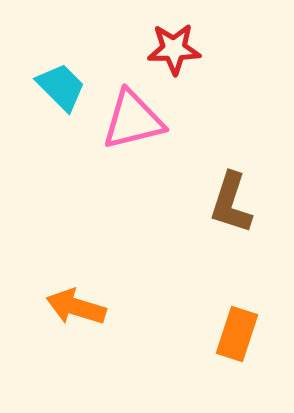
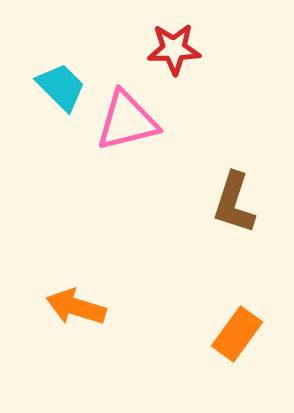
pink triangle: moved 6 px left, 1 px down
brown L-shape: moved 3 px right
orange rectangle: rotated 18 degrees clockwise
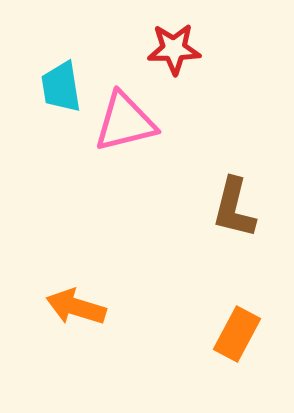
cyan trapezoid: rotated 144 degrees counterclockwise
pink triangle: moved 2 px left, 1 px down
brown L-shape: moved 5 px down; rotated 4 degrees counterclockwise
orange rectangle: rotated 8 degrees counterclockwise
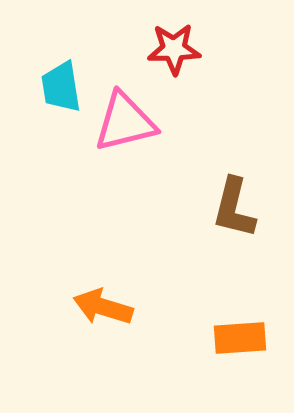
orange arrow: moved 27 px right
orange rectangle: moved 3 px right, 4 px down; rotated 58 degrees clockwise
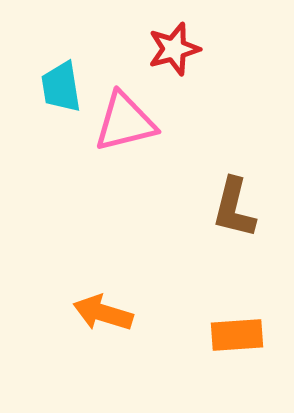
red star: rotated 14 degrees counterclockwise
orange arrow: moved 6 px down
orange rectangle: moved 3 px left, 3 px up
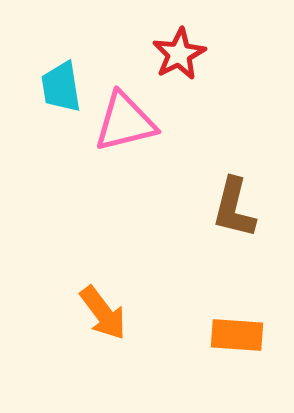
red star: moved 5 px right, 5 px down; rotated 12 degrees counterclockwise
orange arrow: rotated 144 degrees counterclockwise
orange rectangle: rotated 8 degrees clockwise
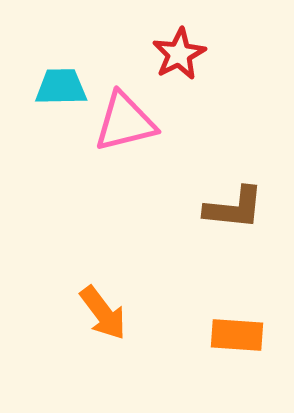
cyan trapezoid: rotated 98 degrees clockwise
brown L-shape: rotated 98 degrees counterclockwise
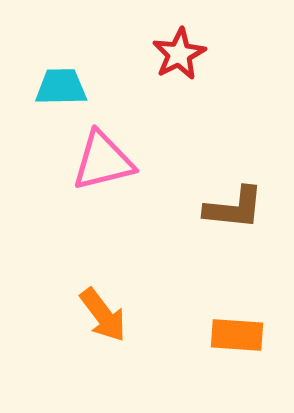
pink triangle: moved 22 px left, 39 px down
orange arrow: moved 2 px down
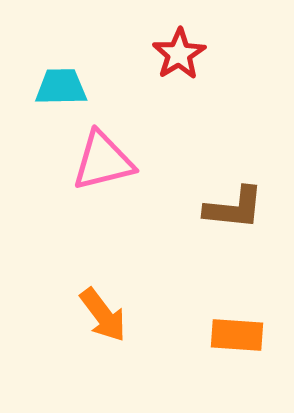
red star: rotated 4 degrees counterclockwise
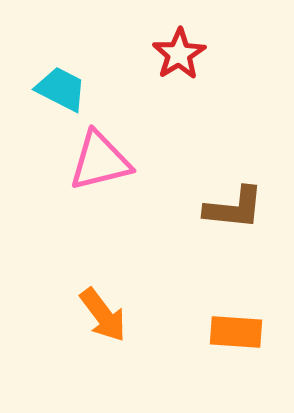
cyan trapezoid: moved 2 px down; rotated 28 degrees clockwise
pink triangle: moved 3 px left
orange rectangle: moved 1 px left, 3 px up
